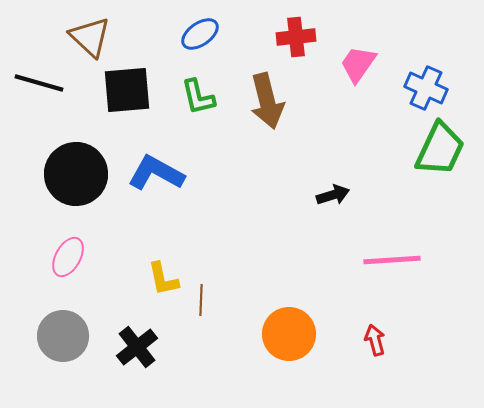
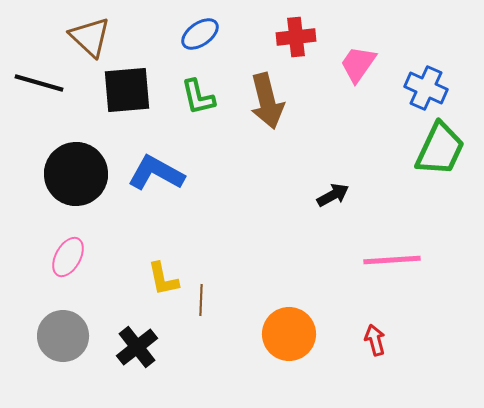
black arrow: rotated 12 degrees counterclockwise
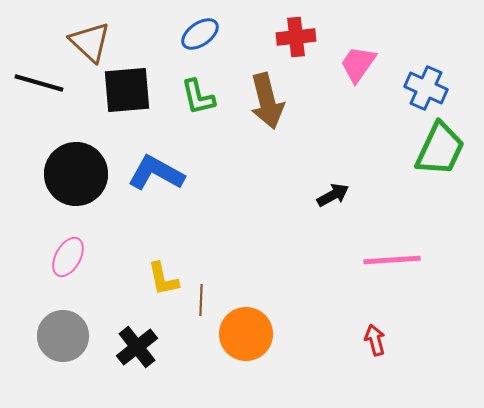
brown triangle: moved 5 px down
orange circle: moved 43 px left
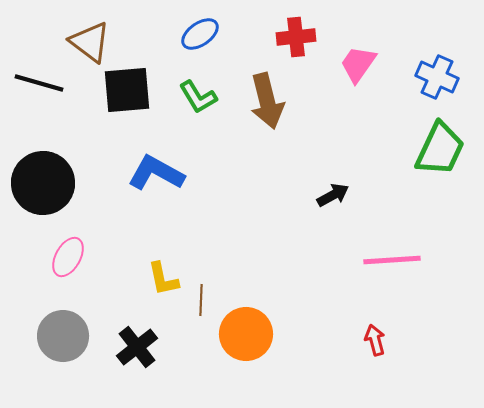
brown triangle: rotated 6 degrees counterclockwise
blue cross: moved 11 px right, 11 px up
green L-shape: rotated 18 degrees counterclockwise
black circle: moved 33 px left, 9 px down
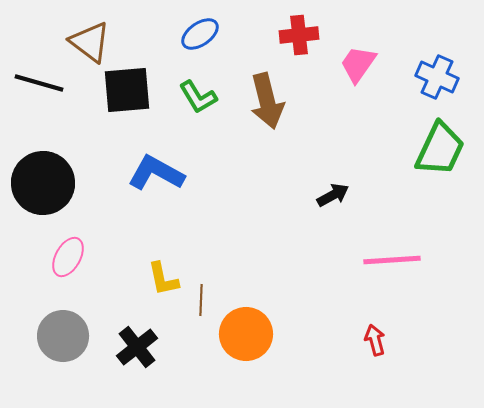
red cross: moved 3 px right, 2 px up
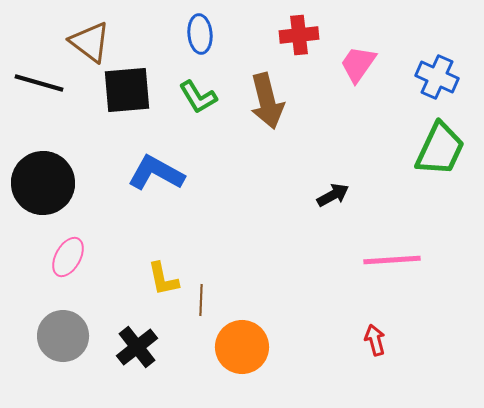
blue ellipse: rotated 60 degrees counterclockwise
orange circle: moved 4 px left, 13 px down
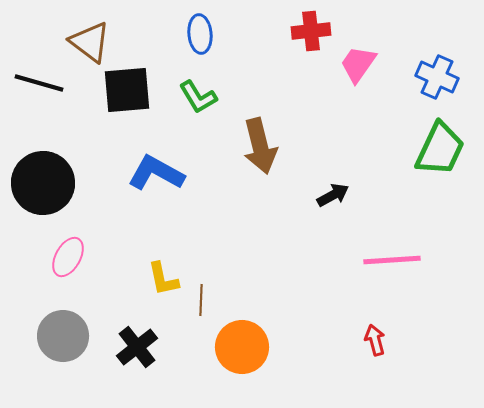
red cross: moved 12 px right, 4 px up
brown arrow: moved 7 px left, 45 px down
